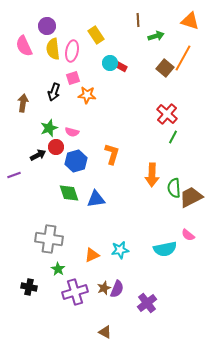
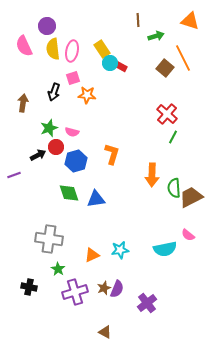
yellow rectangle at (96, 35): moved 6 px right, 14 px down
orange line at (183, 58): rotated 56 degrees counterclockwise
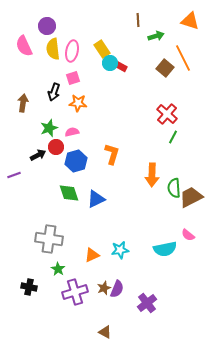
orange star at (87, 95): moved 9 px left, 8 px down
pink semicircle at (72, 132): rotated 152 degrees clockwise
blue triangle at (96, 199): rotated 18 degrees counterclockwise
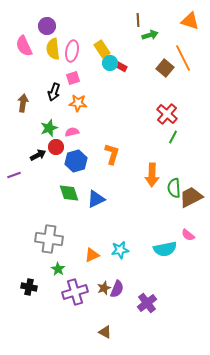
green arrow at (156, 36): moved 6 px left, 1 px up
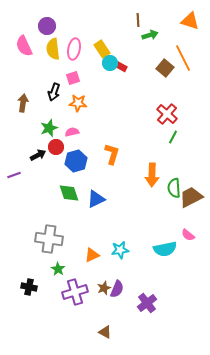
pink ellipse at (72, 51): moved 2 px right, 2 px up
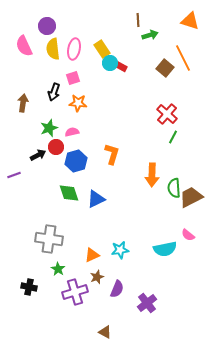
brown star at (104, 288): moved 7 px left, 11 px up
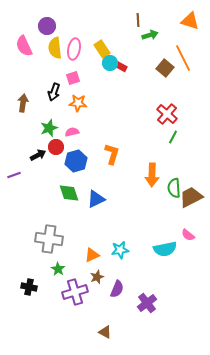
yellow semicircle at (53, 49): moved 2 px right, 1 px up
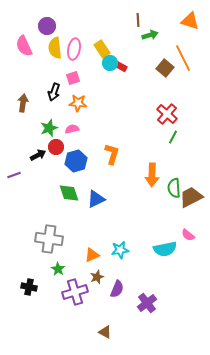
pink semicircle at (72, 132): moved 3 px up
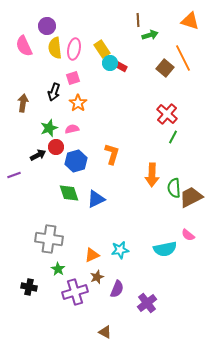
orange star at (78, 103): rotated 30 degrees clockwise
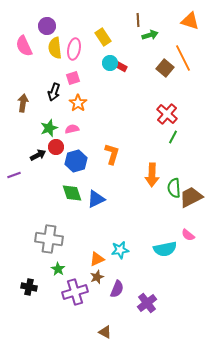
yellow rectangle at (102, 49): moved 1 px right, 12 px up
green diamond at (69, 193): moved 3 px right
orange triangle at (92, 255): moved 5 px right, 4 px down
